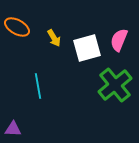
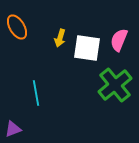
orange ellipse: rotated 30 degrees clockwise
yellow arrow: moved 6 px right; rotated 48 degrees clockwise
white square: rotated 24 degrees clockwise
cyan line: moved 2 px left, 7 px down
purple triangle: rotated 24 degrees counterclockwise
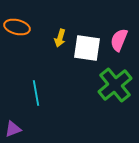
orange ellipse: rotated 45 degrees counterclockwise
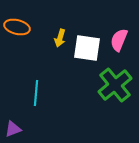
cyan line: rotated 15 degrees clockwise
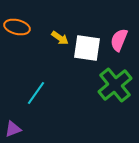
yellow arrow: rotated 72 degrees counterclockwise
cyan line: rotated 30 degrees clockwise
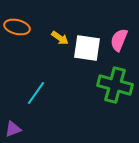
green cross: rotated 36 degrees counterclockwise
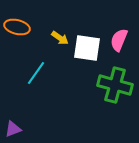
cyan line: moved 20 px up
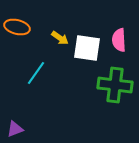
pink semicircle: rotated 25 degrees counterclockwise
green cross: rotated 8 degrees counterclockwise
purple triangle: moved 2 px right
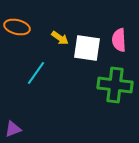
purple triangle: moved 2 px left
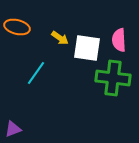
green cross: moved 2 px left, 7 px up
